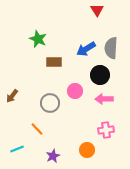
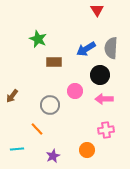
gray circle: moved 2 px down
cyan line: rotated 16 degrees clockwise
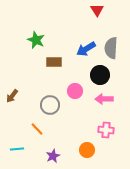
green star: moved 2 px left, 1 px down
pink cross: rotated 14 degrees clockwise
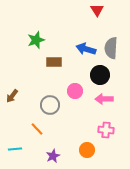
green star: rotated 30 degrees clockwise
blue arrow: rotated 48 degrees clockwise
cyan line: moved 2 px left
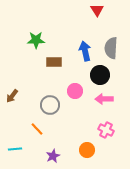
green star: rotated 18 degrees clockwise
blue arrow: moved 1 px left, 2 px down; rotated 60 degrees clockwise
pink cross: rotated 21 degrees clockwise
